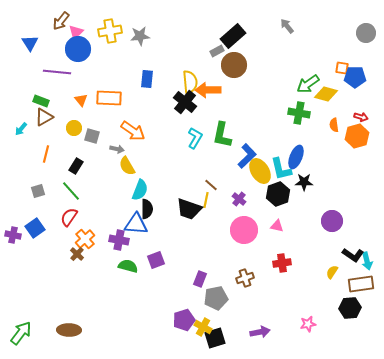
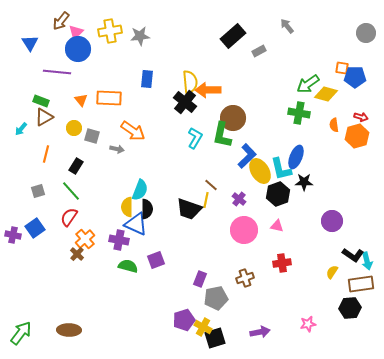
gray rectangle at (217, 51): moved 42 px right
brown circle at (234, 65): moved 1 px left, 53 px down
yellow semicircle at (127, 166): moved 41 px down; rotated 30 degrees clockwise
blue triangle at (136, 224): rotated 20 degrees clockwise
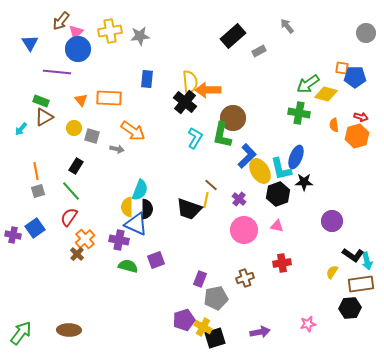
orange line at (46, 154): moved 10 px left, 17 px down; rotated 24 degrees counterclockwise
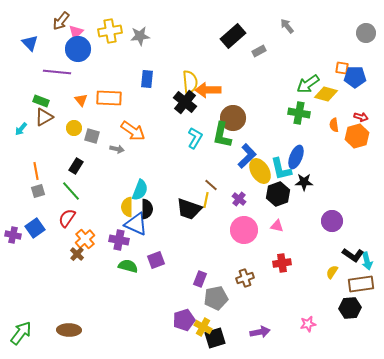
blue triangle at (30, 43): rotated 12 degrees counterclockwise
red semicircle at (69, 217): moved 2 px left, 1 px down
